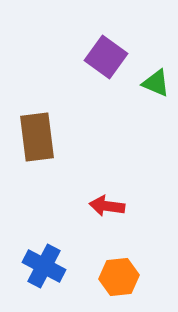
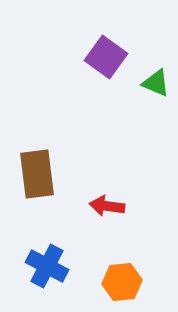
brown rectangle: moved 37 px down
blue cross: moved 3 px right
orange hexagon: moved 3 px right, 5 px down
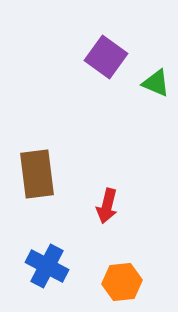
red arrow: rotated 84 degrees counterclockwise
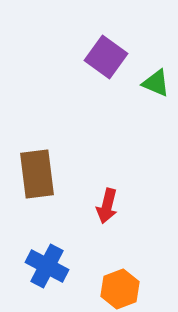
orange hexagon: moved 2 px left, 7 px down; rotated 15 degrees counterclockwise
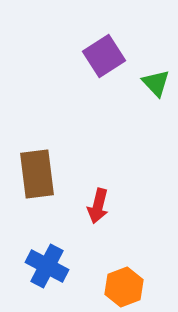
purple square: moved 2 px left, 1 px up; rotated 21 degrees clockwise
green triangle: rotated 24 degrees clockwise
red arrow: moved 9 px left
orange hexagon: moved 4 px right, 2 px up
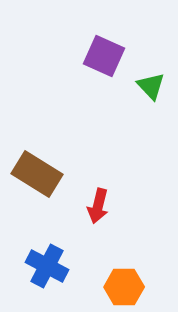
purple square: rotated 33 degrees counterclockwise
green triangle: moved 5 px left, 3 px down
brown rectangle: rotated 51 degrees counterclockwise
orange hexagon: rotated 21 degrees clockwise
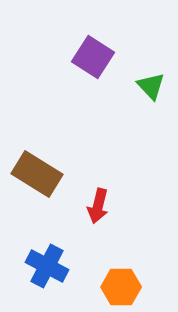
purple square: moved 11 px left, 1 px down; rotated 9 degrees clockwise
orange hexagon: moved 3 px left
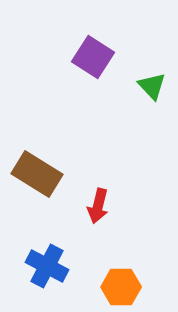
green triangle: moved 1 px right
